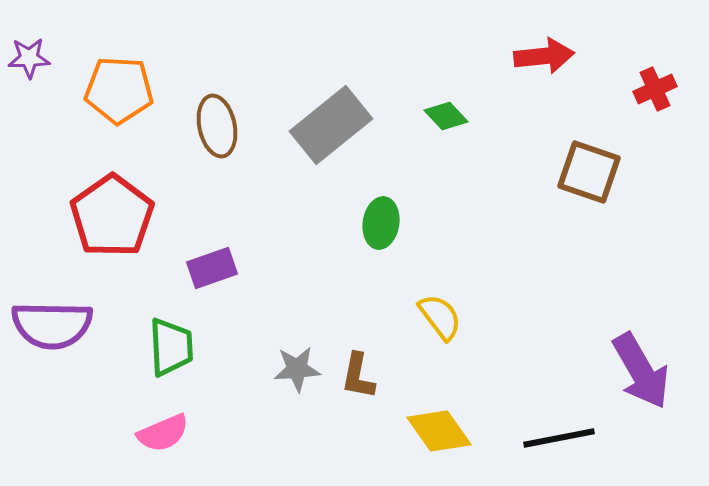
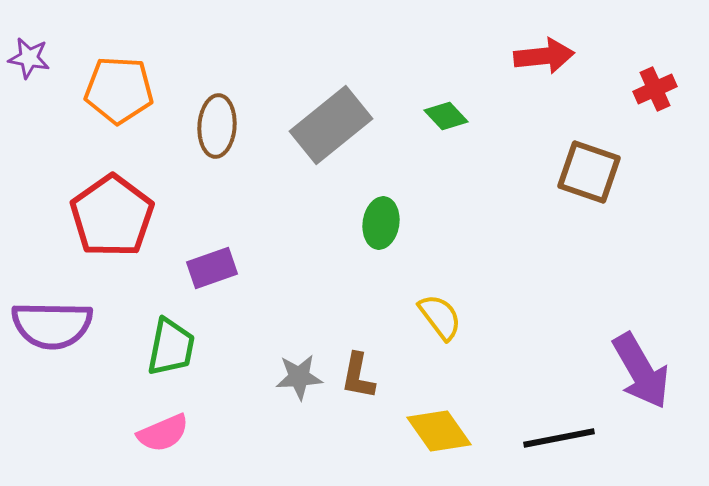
purple star: rotated 12 degrees clockwise
brown ellipse: rotated 16 degrees clockwise
green trapezoid: rotated 14 degrees clockwise
gray star: moved 2 px right, 8 px down
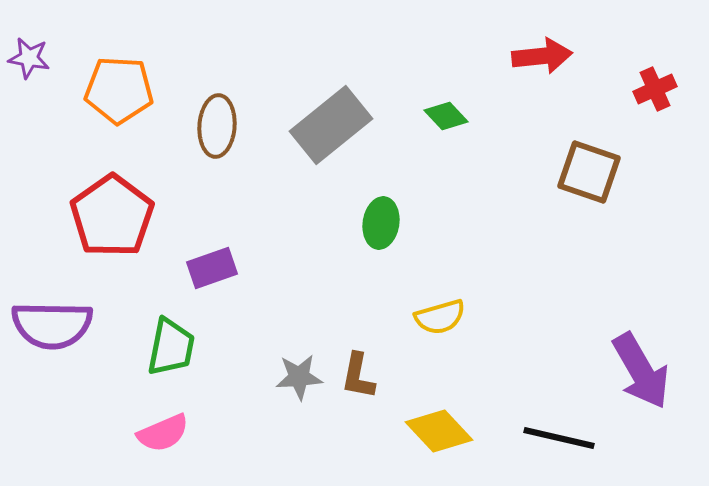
red arrow: moved 2 px left
yellow semicircle: rotated 111 degrees clockwise
yellow diamond: rotated 8 degrees counterclockwise
black line: rotated 24 degrees clockwise
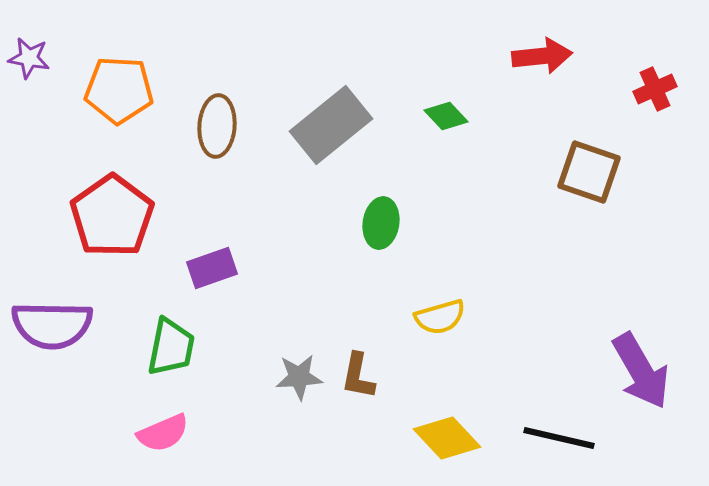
yellow diamond: moved 8 px right, 7 px down
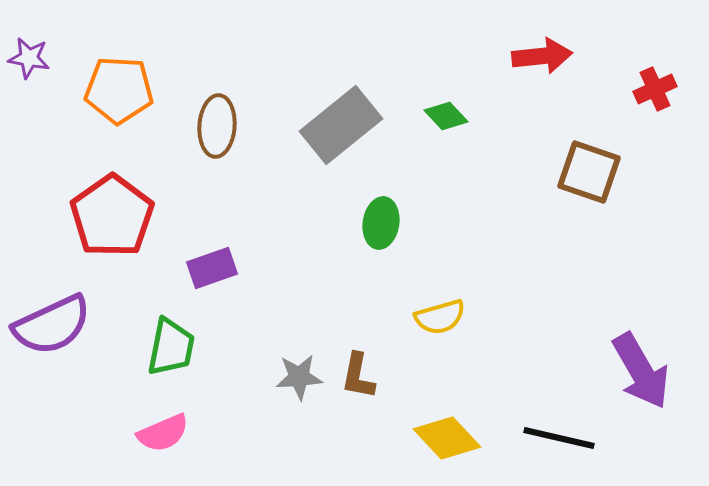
gray rectangle: moved 10 px right
purple semicircle: rotated 26 degrees counterclockwise
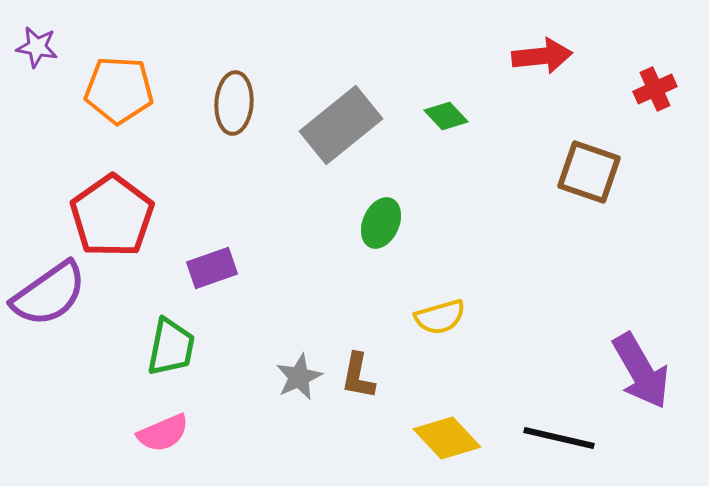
purple star: moved 8 px right, 11 px up
brown ellipse: moved 17 px right, 23 px up
green ellipse: rotated 15 degrees clockwise
purple semicircle: moved 3 px left, 31 px up; rotated 10 degrees counterclockwise
gray star: rotated 21 degrees counterclockwise
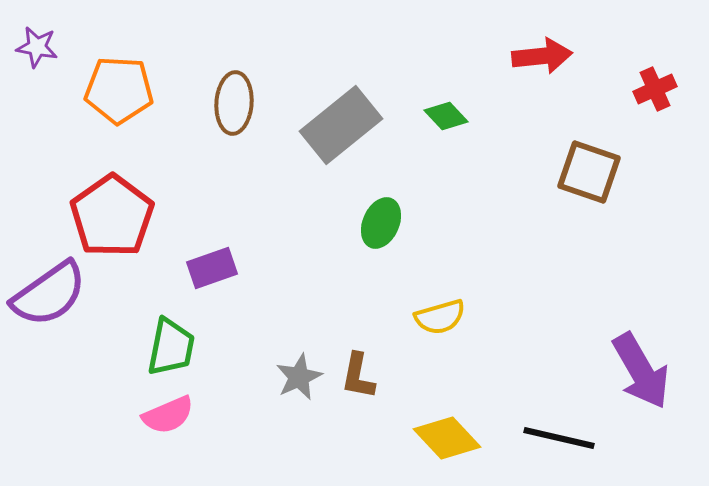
pink semicircle: moved 5 px right, 18 px up
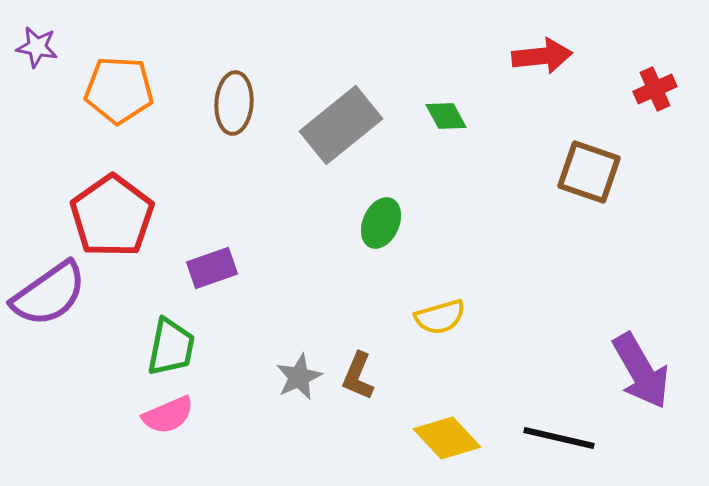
green diamond: rotated 15 degrees clockwise
brown L-shape: rotated 12 degrees clockwise
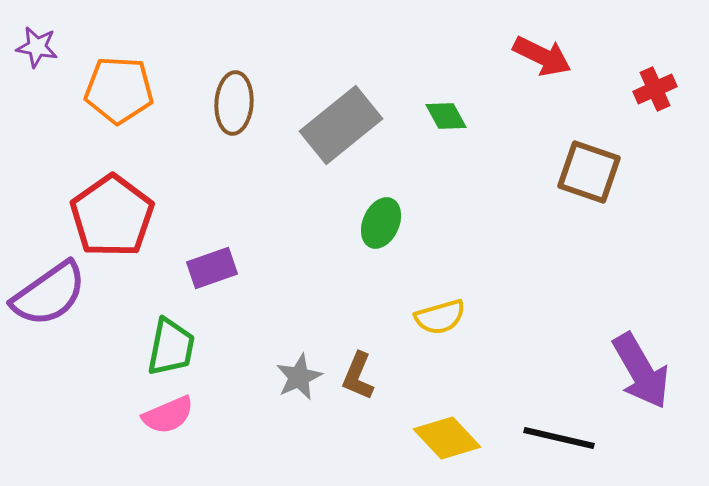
red arrow: rotated 32 degrees clockwise
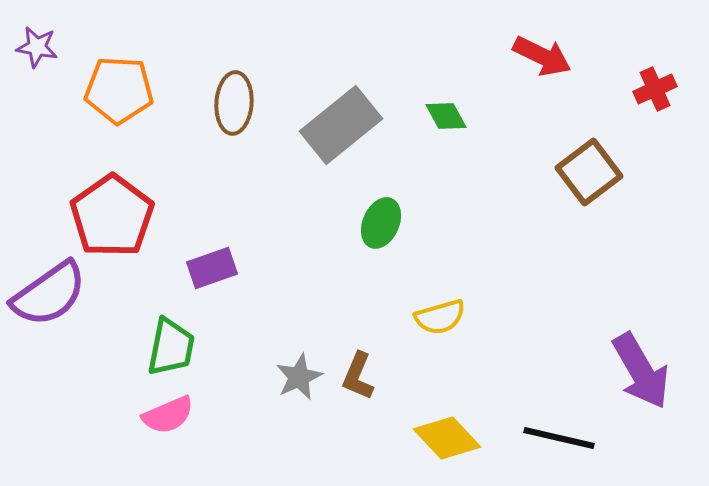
brown square: rotated 34 degrees clockwise
